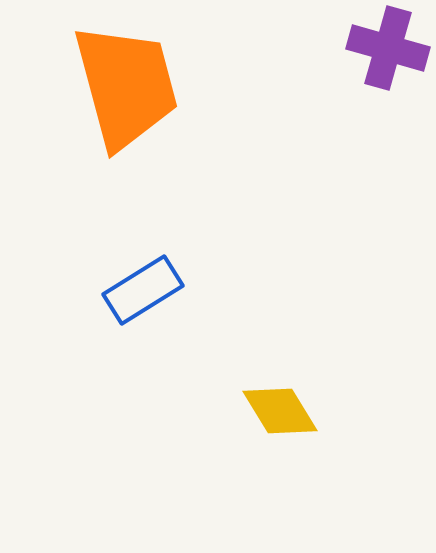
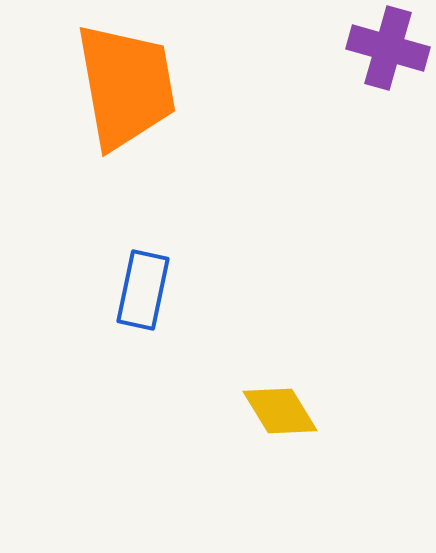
orange trapezoid: rotated 5 degrees clockwise
blue rectangle: rotated 46 degrees counterclockwise
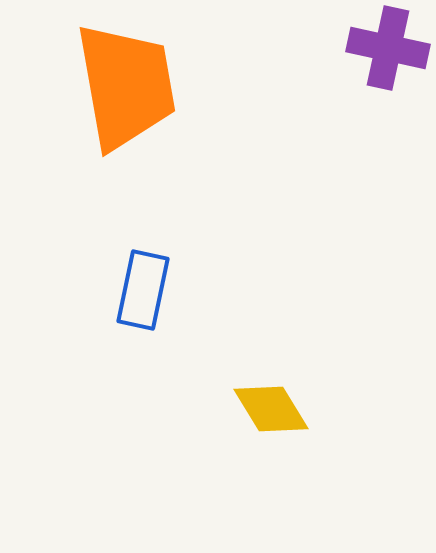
purple cross: rotated 4 degrees counterclockwise
yellow diamond: moved 9 px left, 2 px up
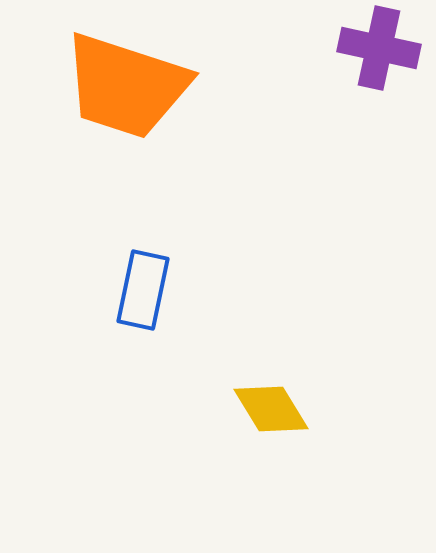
purple cross: moved 9 px left
orange trapezoid: rotated 118 degrees clockwise
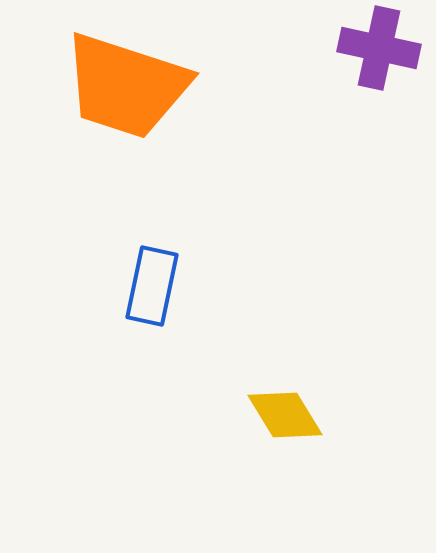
blue rectangle: moved 9 px right, 4 px up
yellow diamond: moved 14 px right, 6 px down
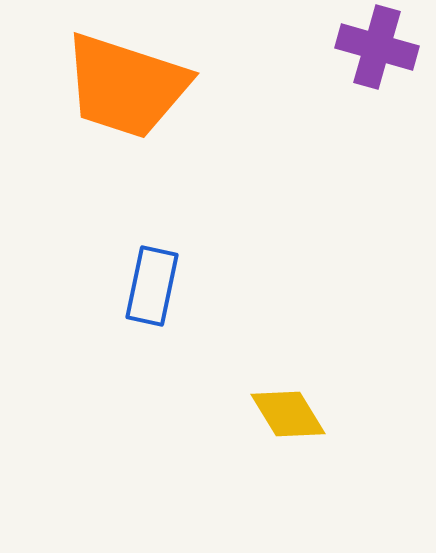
purple cross: moved 2 px left, 1 px up; rotated 4 degrees clockwise
yellow diamond: moved 3 px right, 1 px up
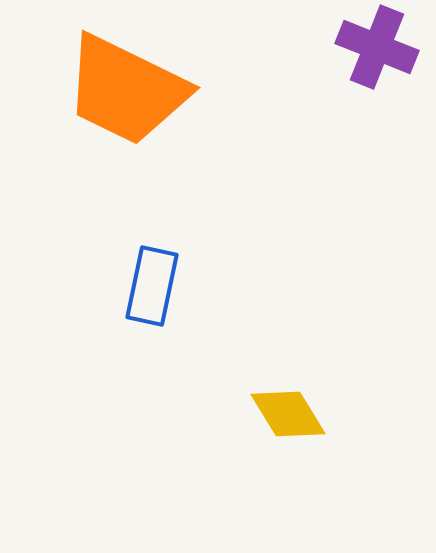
purple cross: rotated 6 degrees clockwise
orange trapezoid: moved 4 px down; rotated 8 degrees clockwise
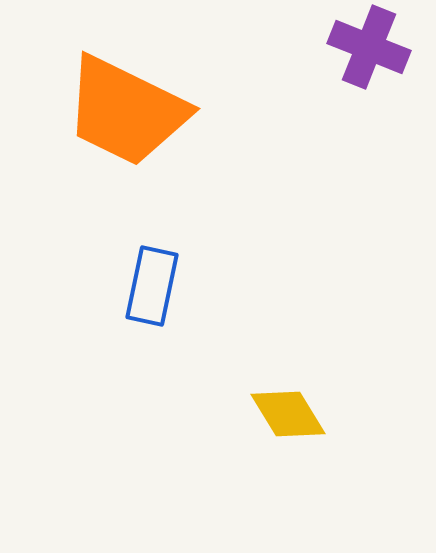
purple cross: moved 8 px left
orange trapezoid: moved 21 px down
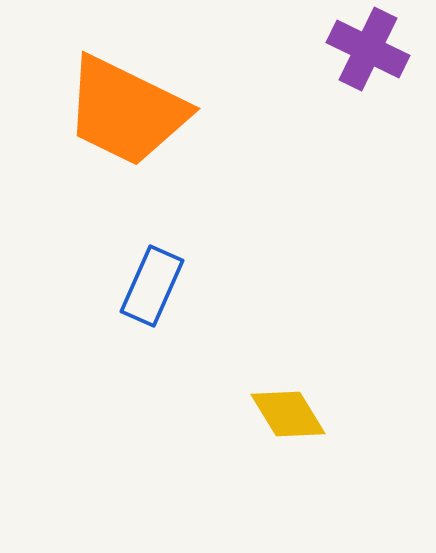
purple cross: moved 1 px left, 2 px down; rotated 4 degrees clockwise
blue rectangle: rotated 12 degrees clockwise
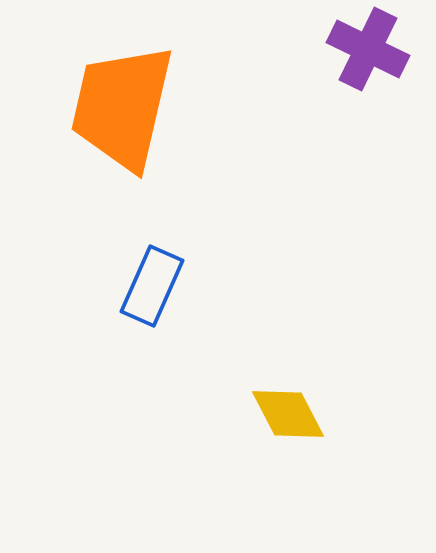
orange trapezoid: moved 4 px left, 4 px up; rotated 77 degrees clockwise
yellow diamond: rotated 4 degrees clockwise
